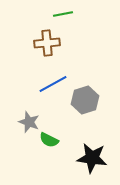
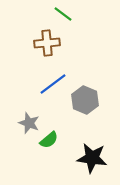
green line: rotated 48 degrees clockwise
blue line: rotated 8 degrees counterclockwise
gray hexagon: rotated 20 degrees counterclockwise
gray star: moved 1 px down
green semicircle: rotated 66 degrees counterclockwise
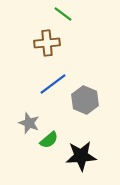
black star: moved 11 px left, 2 px up; rotated 12 degrees counterclockwise
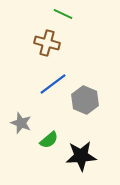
green line: rotated 12 degrees counterclockwise
brown cross: rotated 20 degrees clockwise
gray star: moved 8 px left
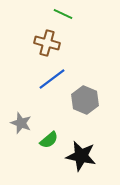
blue line: moved 1 px left, 5 px up
black star: rotated 16 degrees clockwise
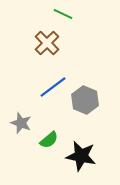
brown cross: rotated 30 degrees clockwise
blue line: moved 1 px right, 8 px down
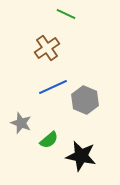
green line: moved 3 px right
brown cross: moved 5 px down; rotated 10 degrees clockwise
blue line: rotated 12 degrees clockwise
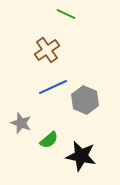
brown cross: moved 2 px down
